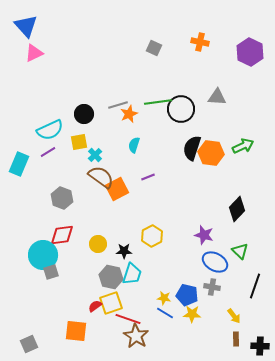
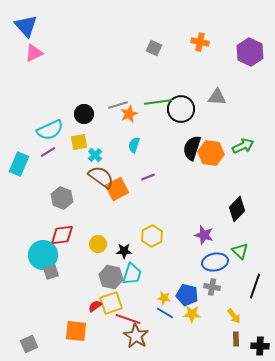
blue ellipse at (215, 262): rotated 40 degrees counterclockwise
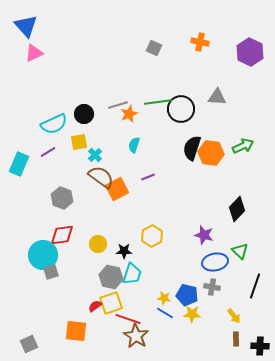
cyan semicircle at (50, 130): moved 4 px right, 6 px up
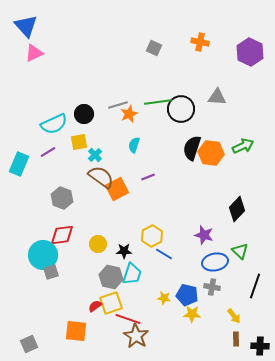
blue line at (165, 313): moved 1 px left, 59 px up
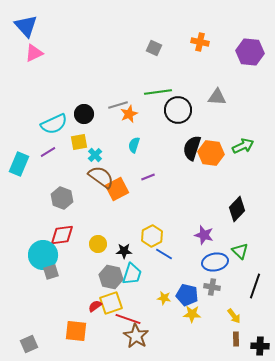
purple hexagon at (250, 52): rotated 20 degrees counterclockwise
green line at (158, 102): moved 10 px up
black circle at (181, 109): moved 3 px left, 1 px down
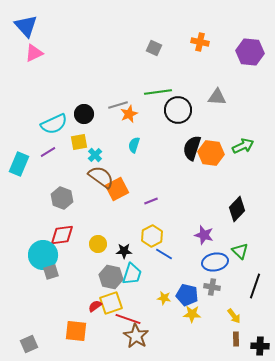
purple line at (148, 177): moved 3 px right, 24 px down
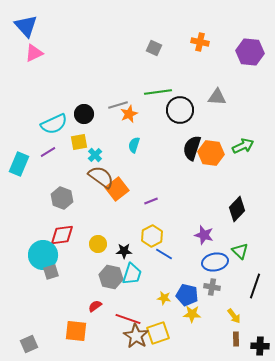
black circle at (178, 110): moved 2 px right
orange square at (117, 189): rotated 10 degrees counterclockwise
yellow square at (111, 303): moved 47 px right, 30 px down
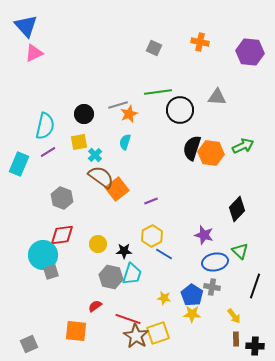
cyan semicircle at (54, 124): moved 9 px left, 2 px down; rotated 52 degrees counterclockwise
cyan semicircle at (134, 145): moved 9 px left, 3 px up
blue pentagon at (187, 295): moved 5 px right; rotated 20 degrees clockwise
black cross at (260, 346): moved 5 px left
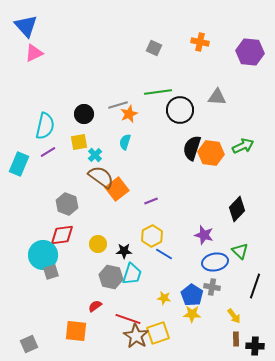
gray hexagon at (62, 198): moved 5 px right, 6 px down
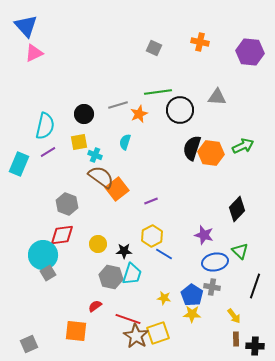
orange star at (129, 114): moved 10 px right
cyan cross at (95, 155): rotated 24 degrees counterclockwise
gray square at (51, 272): moved 3 px left, 1 px down; rotated 14 degrees counterclockwise
